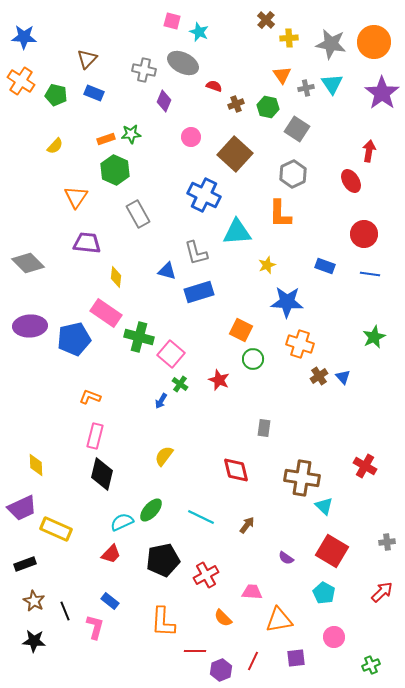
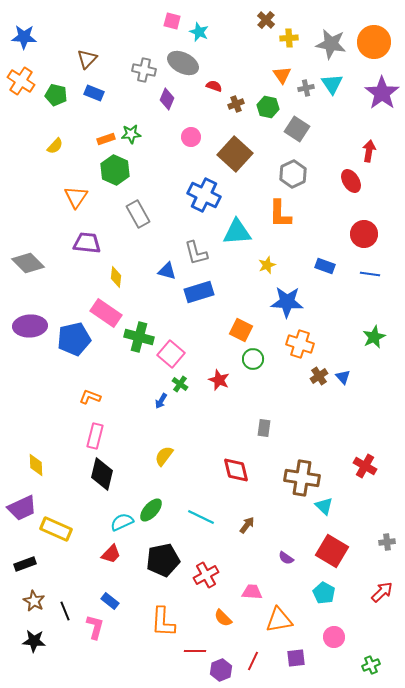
purple diamond at (164, 101): moved 3 px right, 2 px up
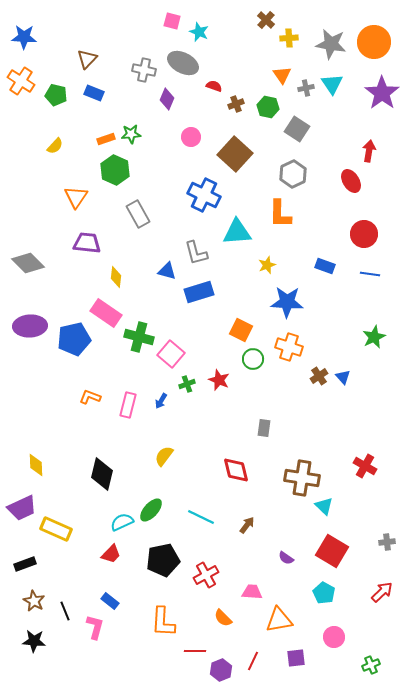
orange cross at (300, 344): moved 11 px left, 3 px down
green cross at (180, 384): moved 7 px right; rotated 35 degrees clockwise
pink rectangle at (95, 436): moved 33 px right, 31 px up
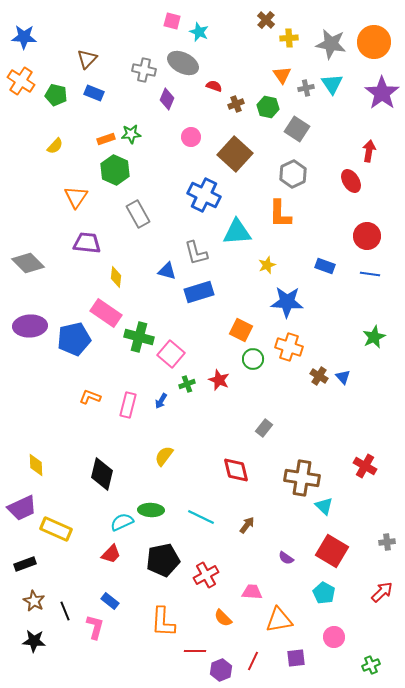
red circle at (364, 234): moved 3 px right, 2 px down
brown cross at (319, 376): rotated 24 degrees counterclockwise
gray rectangle at (264, 428): rotated 30 degrees clockwise
green ellipse at (151, 510): rotated 50 degrees clockwise
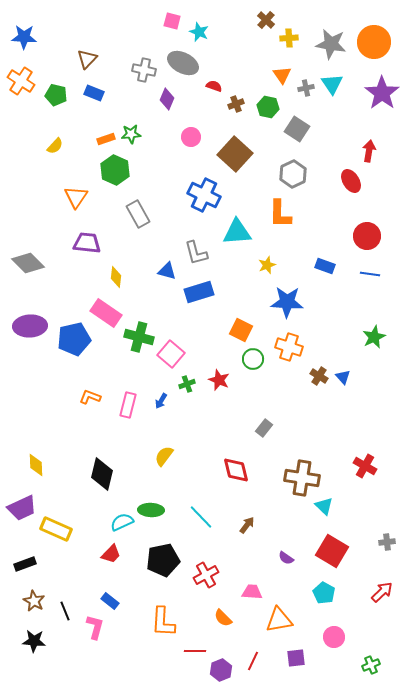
cyan line at (201, 517): rotated 20 degrees clockwise
